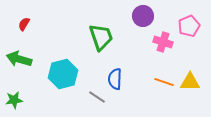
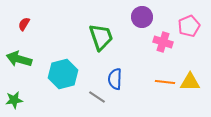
purple circle: moved 1 px left, 1 px down
orange line: moved 1 px right; rotated 12 degrees counterclockwise
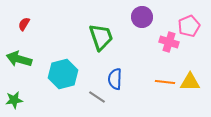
pink cross: moved 6 px right
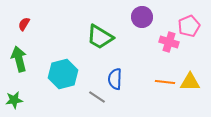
green trapezoid: moved 1 px left; rotated 140 degrees clockwise
green arrow: rotated 60 degrees clockwise
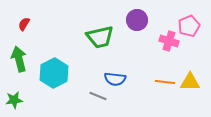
purple circle: moved 5 px left, 3 px down
green trapezoid: rotated 44 degrees counterclockwise
pink cross: moved 1 px up
cyan hexagon: moved 9 px left, 1 px up; rotated 12 degrees counterclockwise
blue semicircle: rotated 85 degrees counterclockwise
gray line: moved 1 px right, 1 px up; rotated 12 degrees counterclockwise
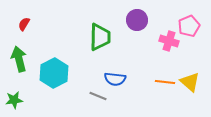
green trapezoid: rotated 76 degrees counterclockwise
yellow triangle: rotated 40 degrees clockwise
